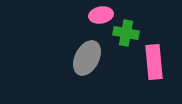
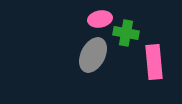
pink ellipse: moved 1 px left, 4 px down
gray ellipse: moved 6 px right, 3 px up
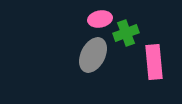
green cross: rotated 30 degrees counterclockwise
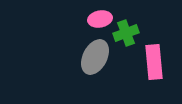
gray ellipse: moved 2 px right, 2 px down
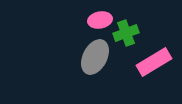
pink ellipse: moved 1 px down
pink rectangle: rotated 64 degrees clockwise
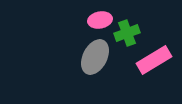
green cross: moved 1 px right
pink rectangle: moved 2 px up
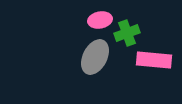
pink rectangle: rotated 36 degrees clockwise
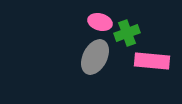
pink ellipse: moved 2 px down; rotated 25 degrees clockwise
pink rectangle: moved 2 px left, 1 px down
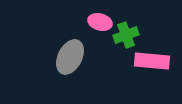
green cross: moved 1 px left, 2 px down
gray ellipse: moved 25 px left
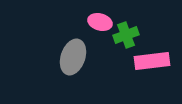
gray ellipse: moved 3 px right; rotated 8 degrees counterclockwise
pink rectangle: rotated 12 degrees counterclockwise
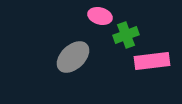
pink ellipse: moved 6 px up
gray ellipse: rotated 28 degrees clockwise
